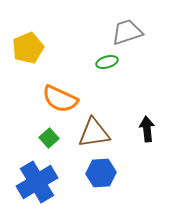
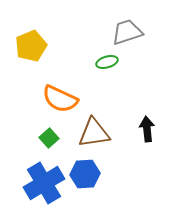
yellow pentagon: moved 3 px right, 2 px up
blue hexagon: moved 16 px left, 1 px down
blue cross: moved 7 px right, 1 px down
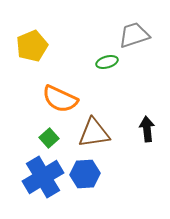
gray trapezoid: moved 7 px right, 3 px down
yellow pentagon: moved 1 px right
blue cross: moved 1 px left, 6 px up
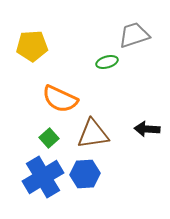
yellow pentagon: rotated 20 degrees clockwise
black arrow: rotated 80 degrees counterclockwise
brown triangle: moved 1 px left, 1 px down
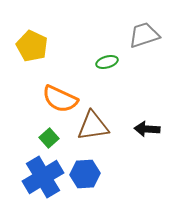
gray trapezoid: moved 10 px right
yellow pentagon: rotated 28 degrees clockwise
brown triangle: moved 8 px up
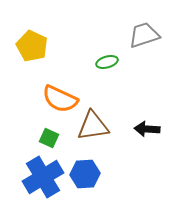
green square: rotated 24 degrees counterclockwise
